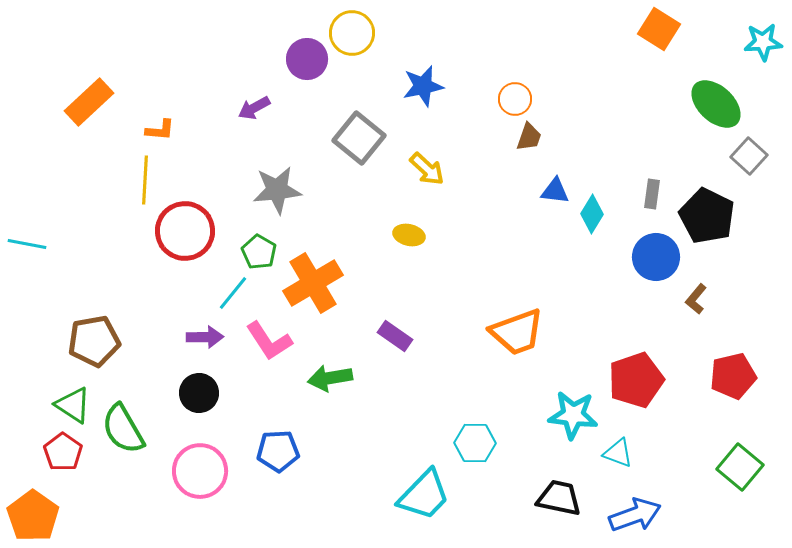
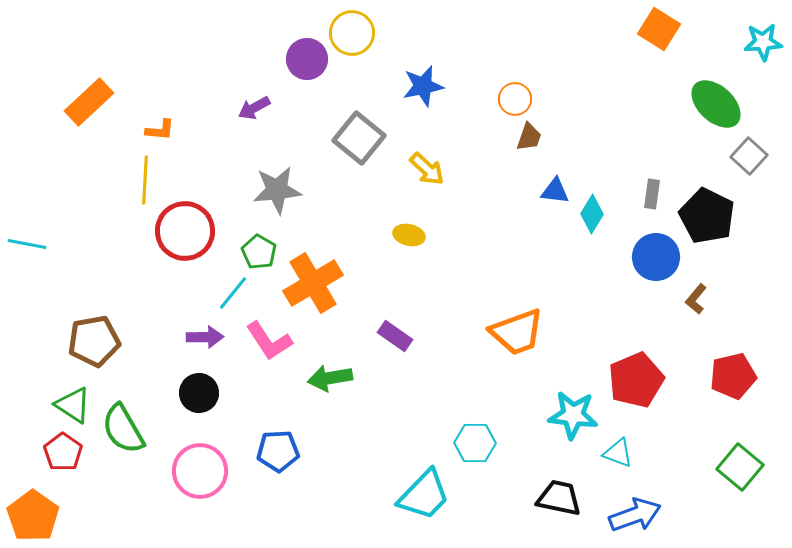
red pentagon at (636, 380): rotated 4 degrees counterclockwise
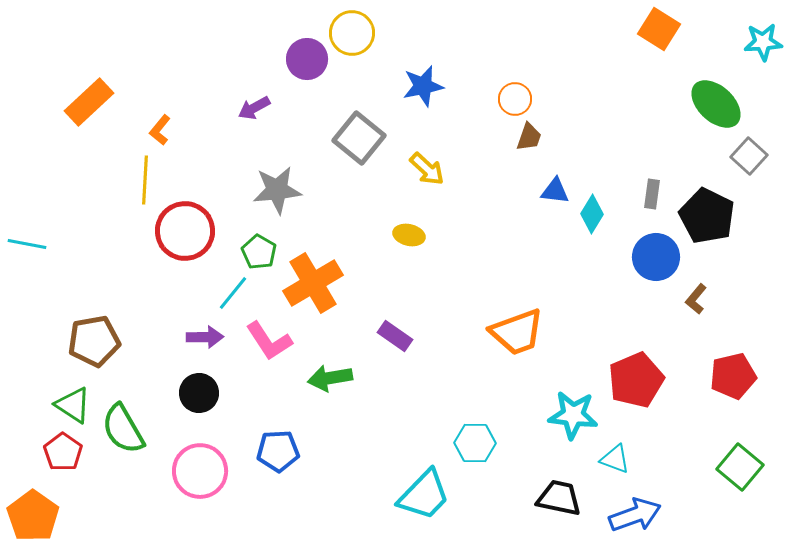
orange L-shape at (160, 130): rotated 124 degrees clockwise
cyan triangle at (618, 453): moved 3 px left, 6 px down
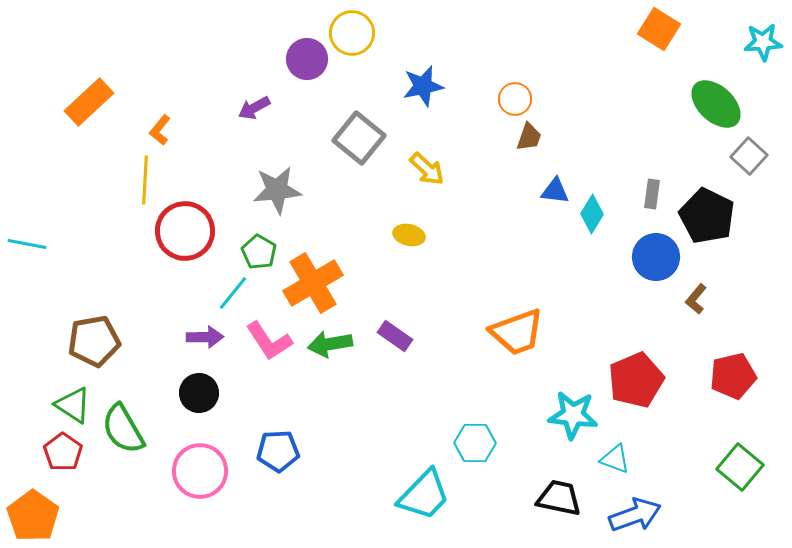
green arrow at (330, 378): moved 34 px up
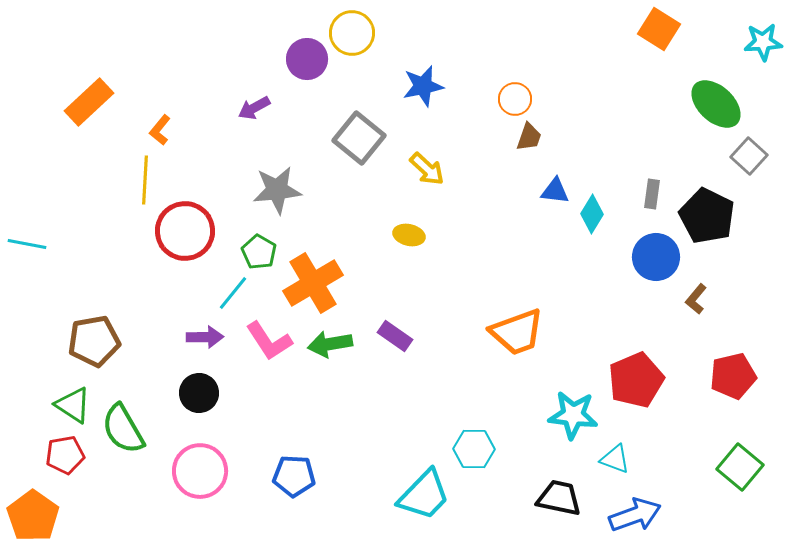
cyan hexagon at (475, 443): moved 1 px left, 6 px down
blue pentagon at (278, 451): moved 16 px right, 25 px down; rotated 6 degrees clockwise
red pentagon at (63, 452): moved 2 px right, 3 px down; rotated 27 degrees clockwise
